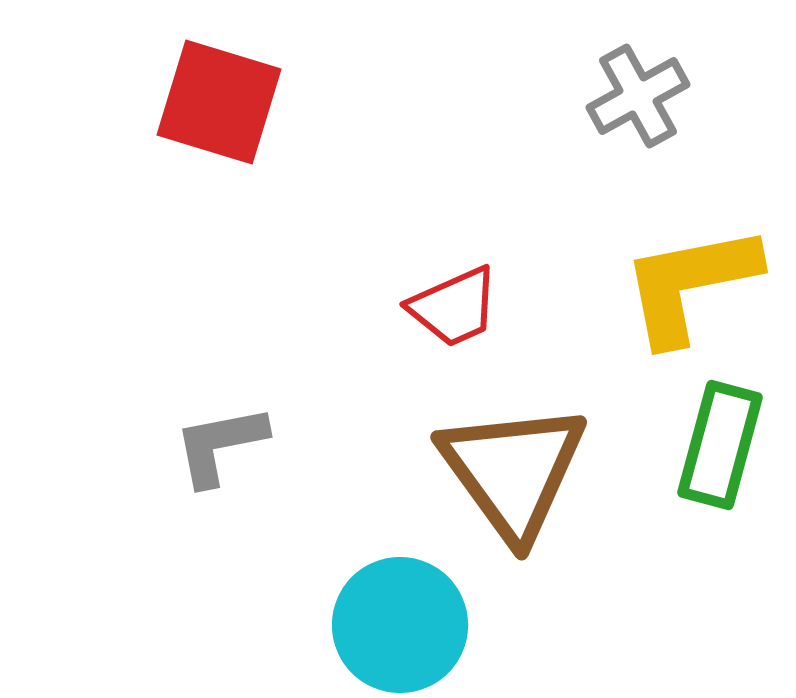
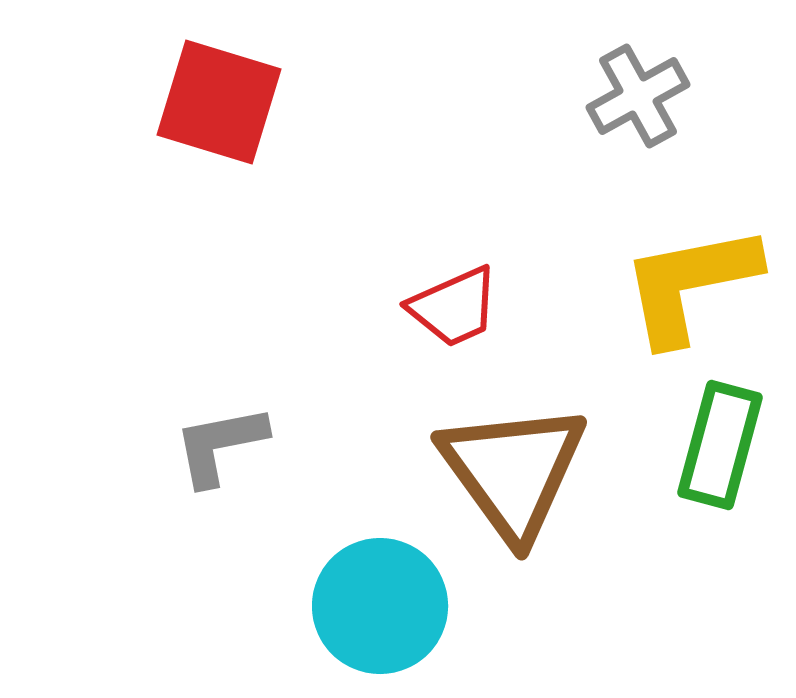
cyan circle: moved 20 px left, 19 px up
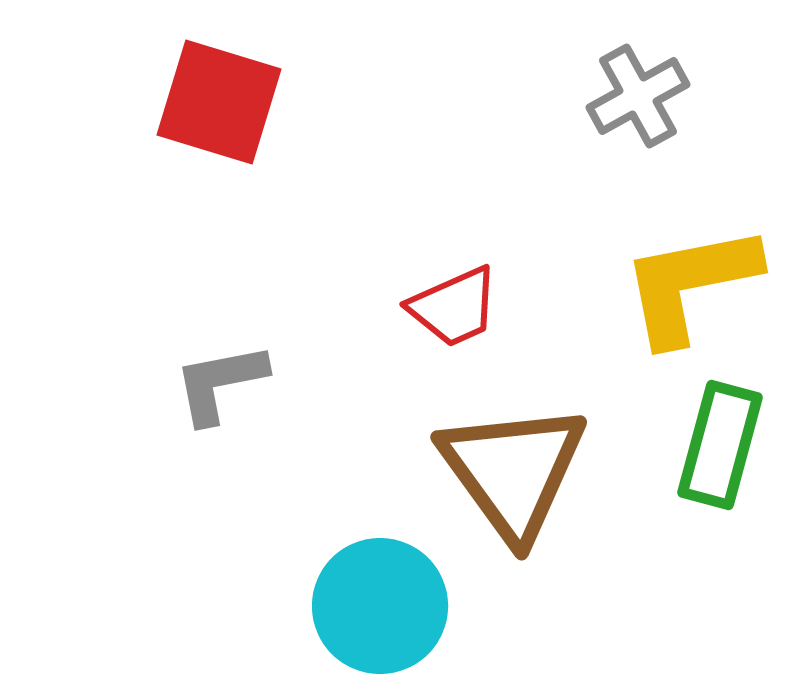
gray L-shape: moved 62 px up
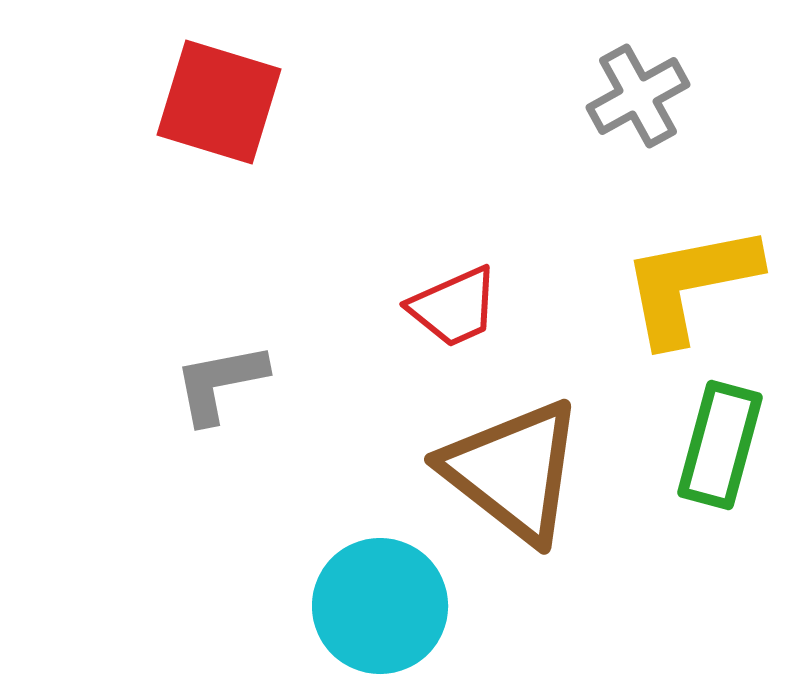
brown triangle: rotated 16 degrees counterclockwise
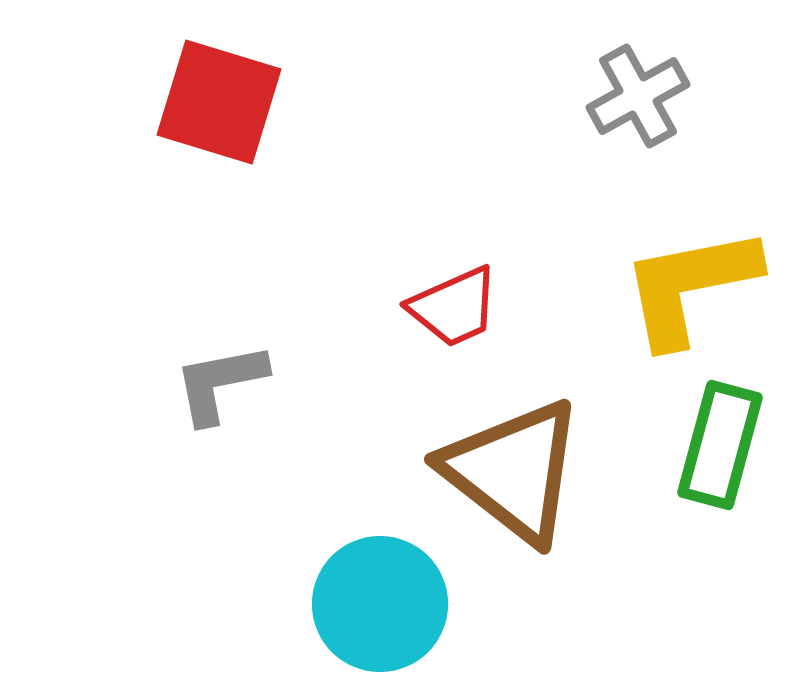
yellow L-shape: moved 2 px down
cyan circle: moved 2 px up
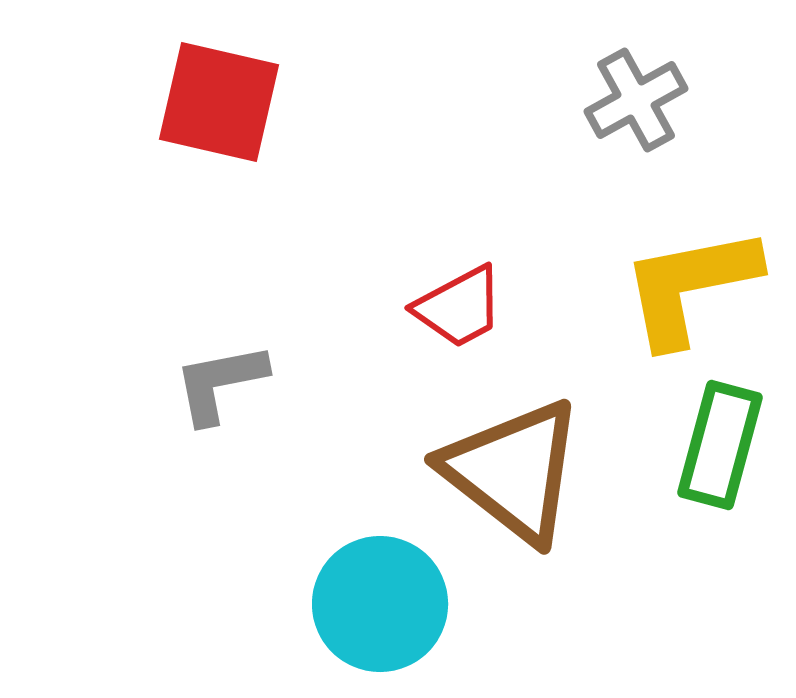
gray cross: moved 2 px left, 4 px down
red square: rotated 4 degrees counterclockwise
red trapezoid: moved 5 px right; rotated 4 degrees counterclockwise
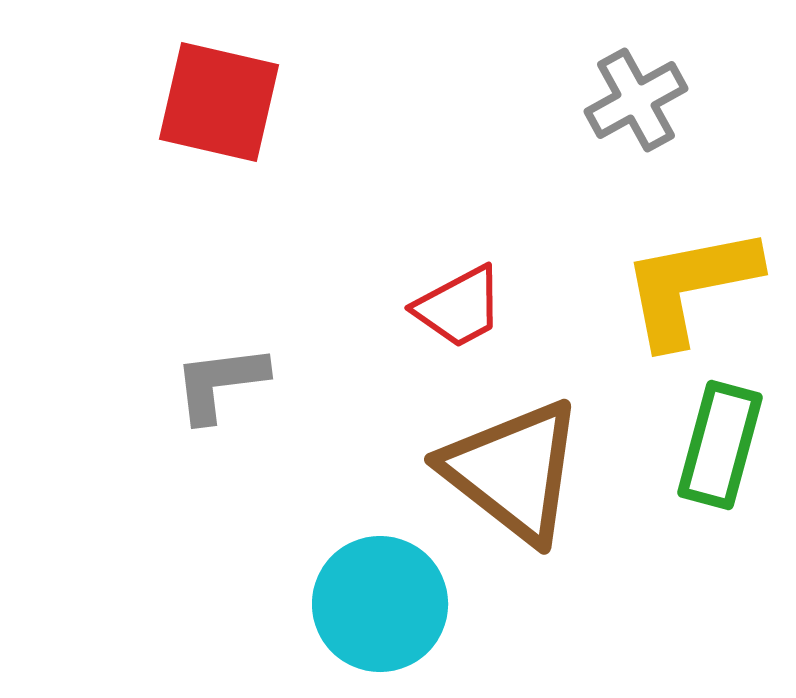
gray L-shape: rotated 4 degrees clockwise
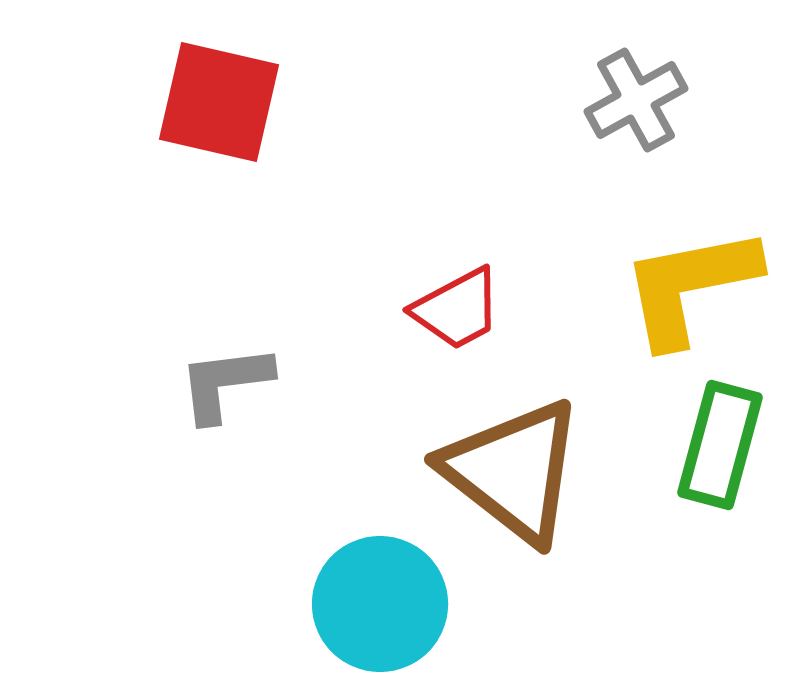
red trapezoid: moved 2 px left, 2 px down
gray L-shape: moved 5 px right
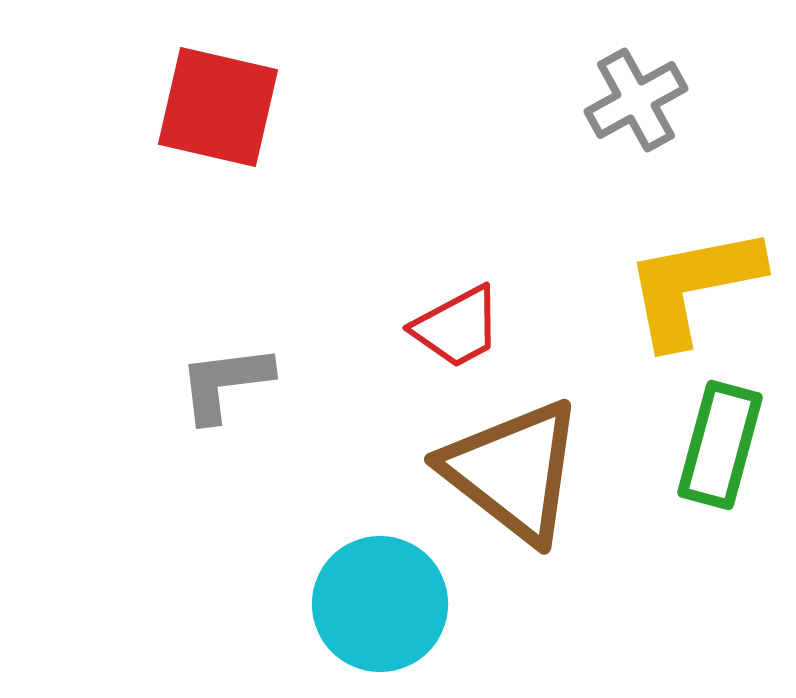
red square: moved 1 px left, 5 px down
yellow L-shape: moved 3 px right
red trapezoid: moved 18 px down
